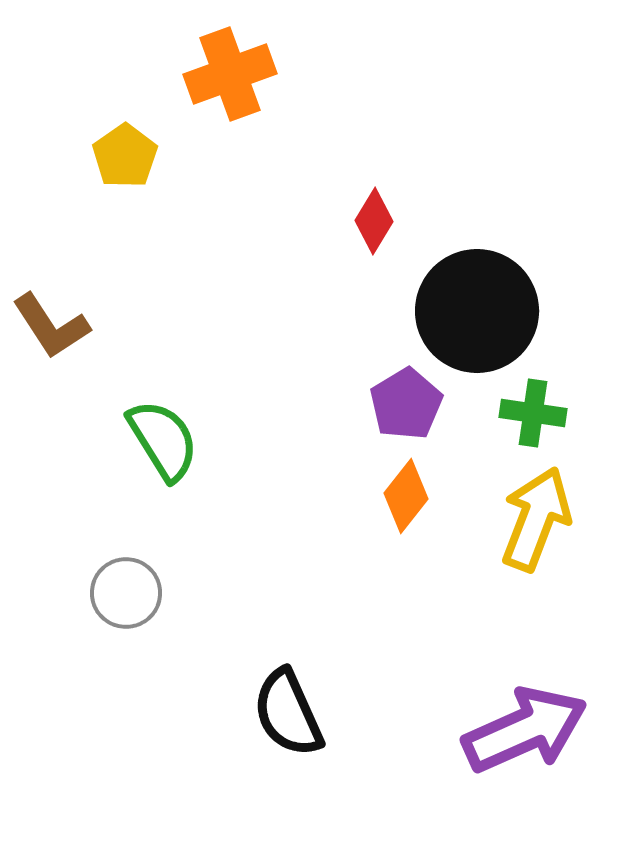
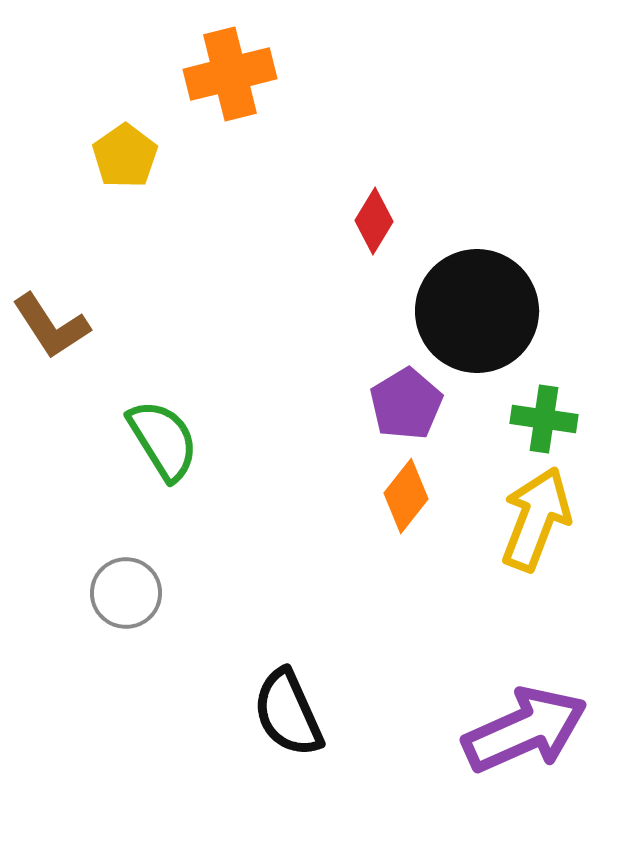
orange cross: rotated 6 degrees clockwise
green cross: moved 11 px right, 6 px down
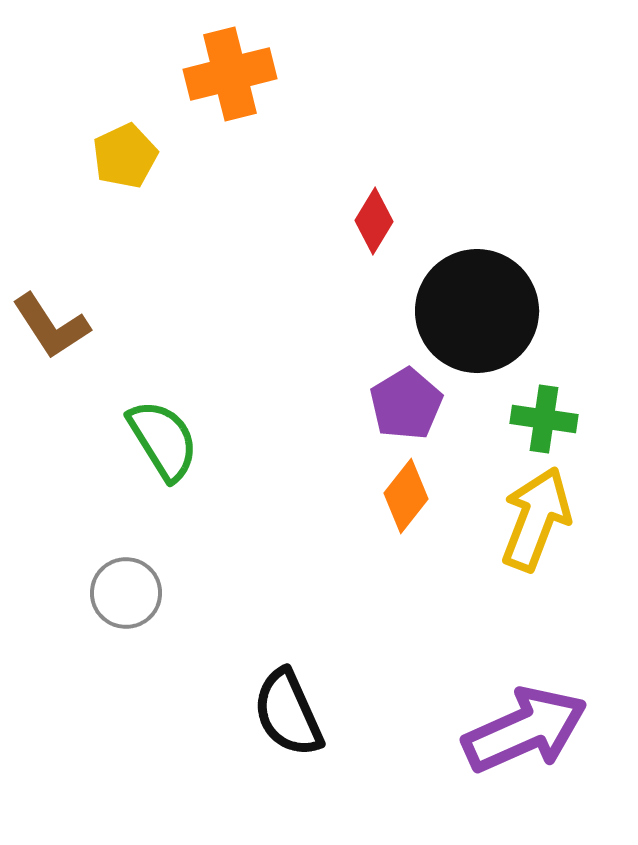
yellow pentagon: rotated 10 degrees clockwise
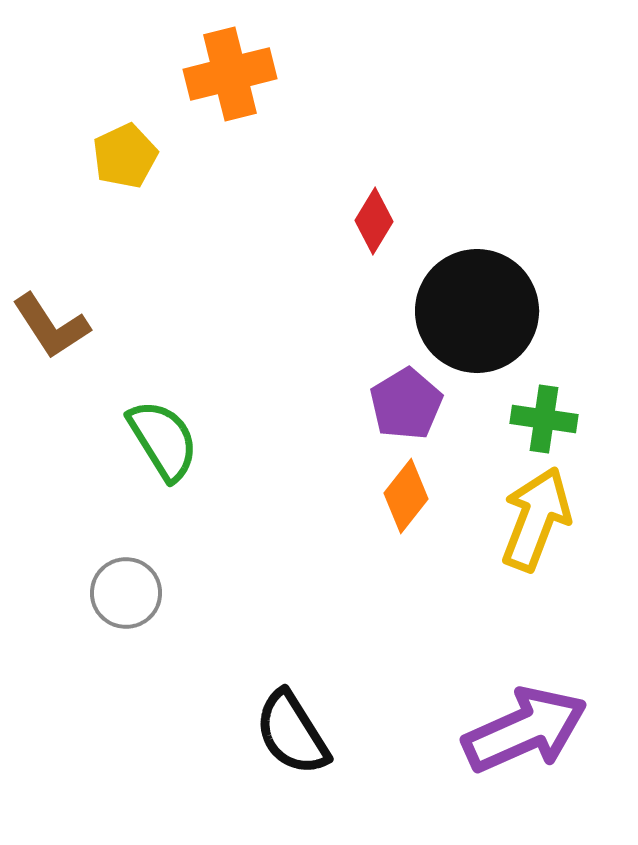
black semicircle: moved 4 px right, 20 px down; rotated 8 degrees counterclockwise
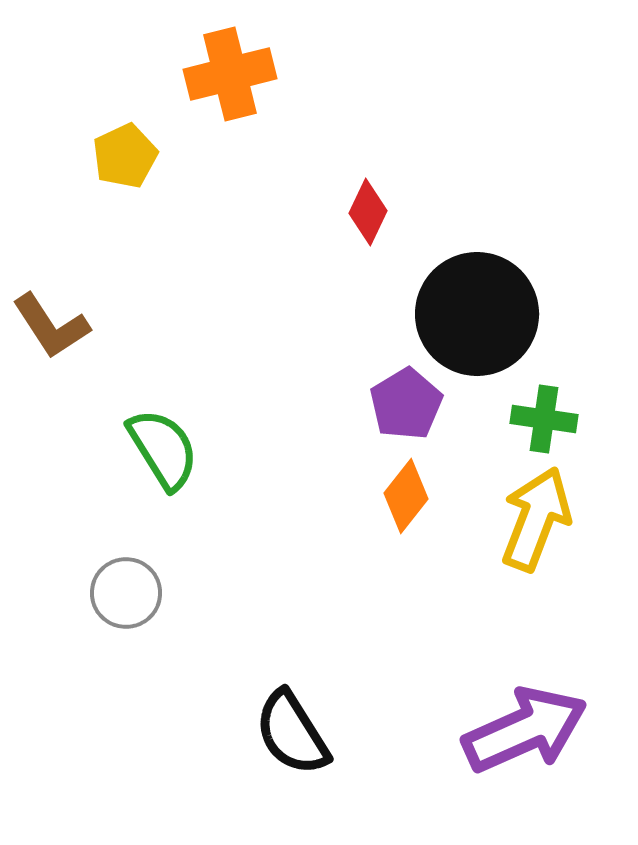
red diamond: moved 6 px left, 9 px up; rotated 6 degrees counterclockwise
black circle: moved 3 px down
green semicircle: moved 9 px down
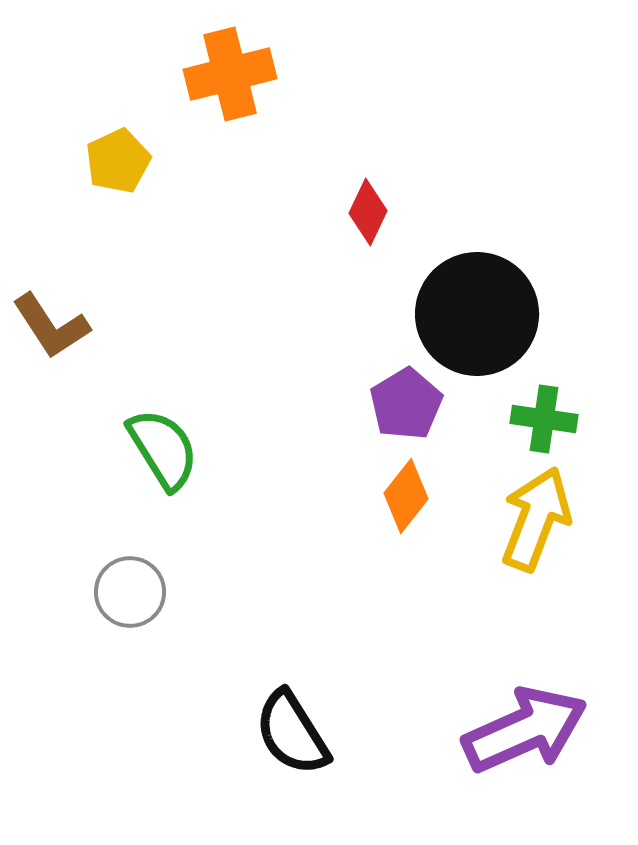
yellow pentagon: moved 7 px left, 5 px down
gray circle: moved 4 px right, 1 px up
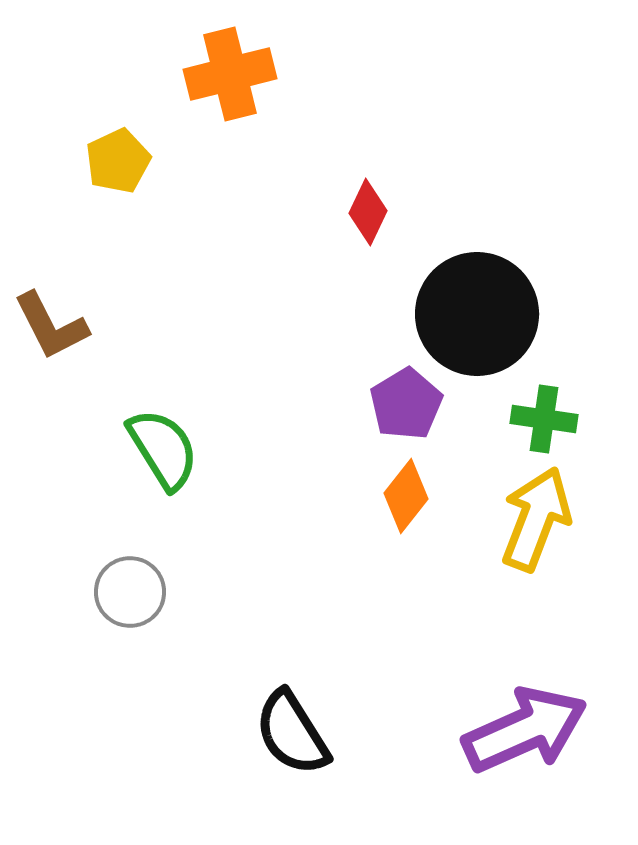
brown L-shape: rotated 6 degrees clockwise
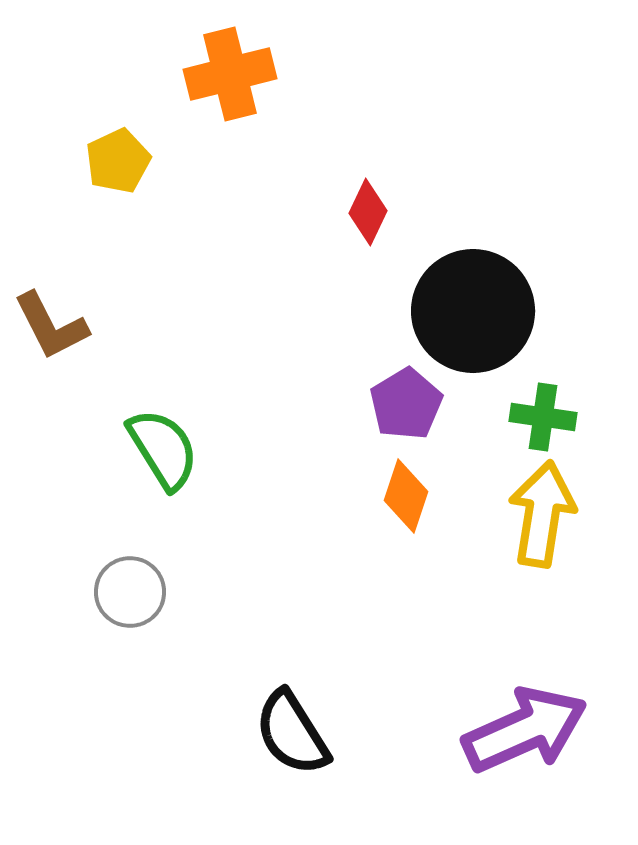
black circle: moved 4 px left, 3 px up
green cross: moved 1 px left, 2 px up
orange diamond: rotated 20 degrees counterclockwise
yellow arrow: moved 6 px right, 5 px up; rotated 12 degrees counterclockwise
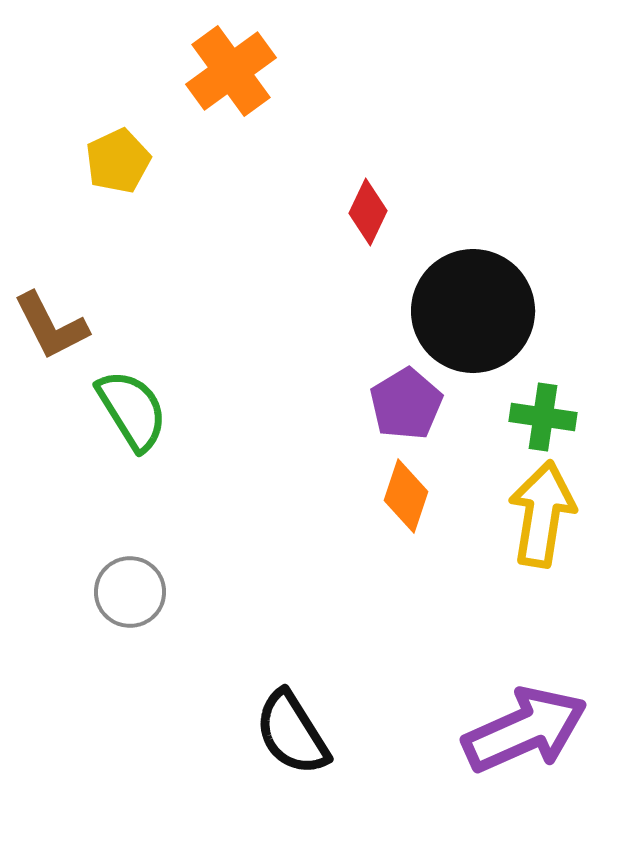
orange cross: moved 1 px right, 3 px up; rotated 22 degrees counterclockwise
green semicircle: moved 31 px left, 39 px up
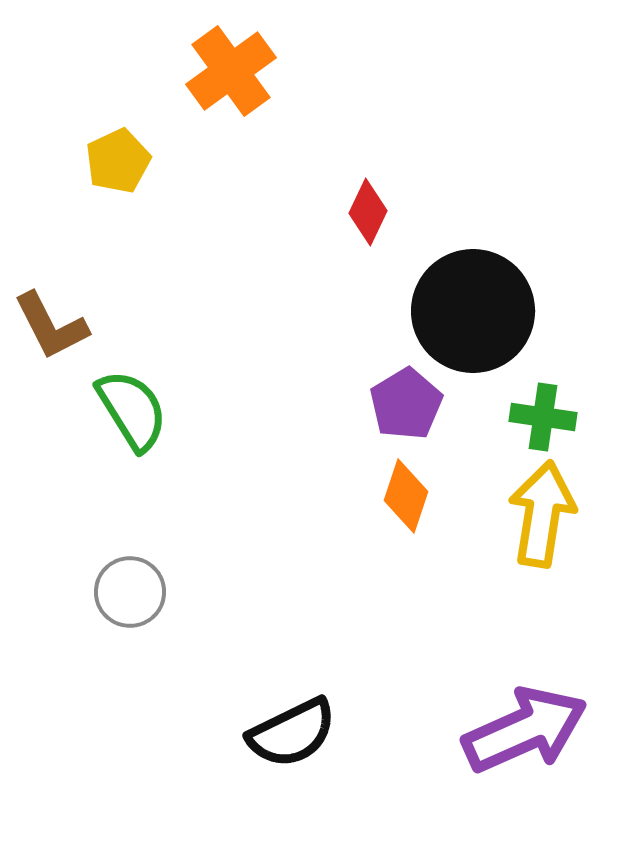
black semicircle: rotated 84 degrees counterclockwise
